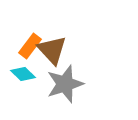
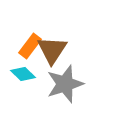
brown triangle: rotated 16 degrees clockwise
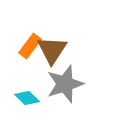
cyan diamond: moved 4 px right, 24 px down
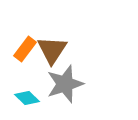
orange rectangle: moved 5 px left, 3 px down
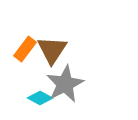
gray star: rotated 9 degrees counterclockwise
cyan diamond: moved 13 px right; rotated 15 degrees counterclockwise
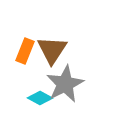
orange rectangle: moved 2 px down; rotated 15 degrees counterclockwise
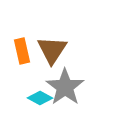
orange rectangle: moved 3 px left; rotated 35 degrees counterclockwise
gray star: moved 3 px down; rotated 9 degrees counterclockwise
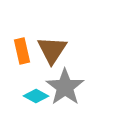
cyan diamond: moved 4 px left, 2 px up
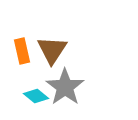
cyan diamond: rotated 10 degrees clockwise
